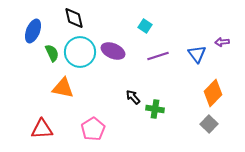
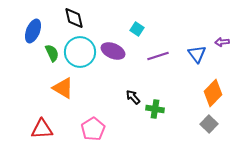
cyan square: moved 8 px left, 3 px down
orange triangle: rotated 20 degrees clockwise
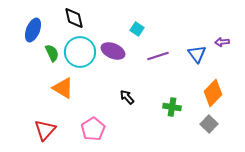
blue ellipse: moved 1 px up
black arrow: moved 6 px left
green cross: moved 17 px right, 2 px up
red triangle: moved 3 px right, 1 px down; rotated 45 degrees counterclockwise
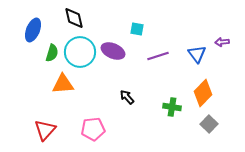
cyan square: rotated 24 degrees counterclockwise
green semicircle: rotated 42 degrees clockwise
orange triangle: moved 4 px up; rotated 35 degrees counterclockwise
orange diamond: moved 10 px left
pink pentagon: rotated 25 degrees clockwise
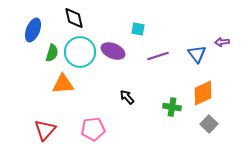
cyan square: moved 1 px right
orange diamond: rotated 20 degrees clockwise
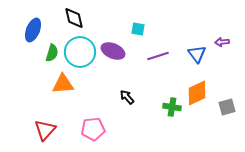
orange diamond: moved 6 px left
gray square: moved 18 px right, 17 px up; rotated 30 degrees clockwise
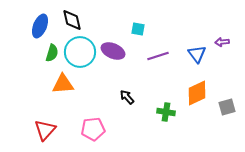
black diamond: moved 2 px left, 2 px down
blue ellipse: moved 7 px right, 4 px up
green cross: moved 6 px left, 5 px down
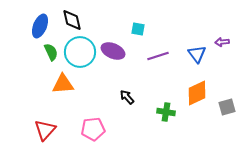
green semicircle: moved 1 px left, 1 px up; rotated 42 degrees counterclockwise
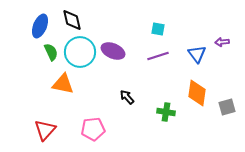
cyan square: moved 20 px right
orange triangle: rotated 15 degrees clockwise
orange diamond: rotated 56 degrees counterclockwise
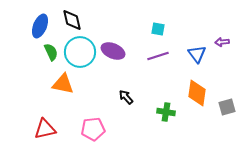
black arrow: moved 1 px left
red triangle: moved 1 px up; rotated 35 degrees clockwise
